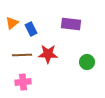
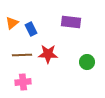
purple rectangle: moved 2 px up
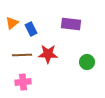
purple rectangle: moved 2 px down
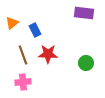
purple rectangle: moved 13 px right, 11 px up
blue rectangle: moved 4 px right, 1 px down
brown line: moved 1 px right; rotated 72 degrees clockwise
green circle: moved 1 px left, 1 px down
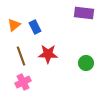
orange triangle: moved 2 px right, 2 px down
blue rectangle: moved 3 px up
brown line: moved 2 px left, 1 px down
pink cross: rotated 21 degrees counterclockwise
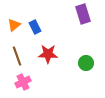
purple rectangle: moved 1 px left, 1 px down; rotated 66 degrees clockwise
brown line: moved 4 px left
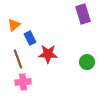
blue rectangle: moved 5 px left, 11 px down
brown line: moved 1 px right, 3 px down
green circle: moved 1 px right, 1 px up
pink cross: rotated 21 degrees clockwise
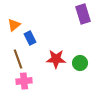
red star: moved 8 px right, 5 px down
green circle: moved 7 px left, 1 px down
pink cross: moved 1 px right, 1 px up
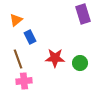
orange triangle: moved 2 px right, 5 px up
blue rectangle: moved 1 px up
red star: moved 1 px left, 1 px up
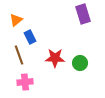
brown line: moved 1 px right, 4 px up
pink cross: moved 1 px right, 1 px down
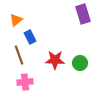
red star: moved 2 px down
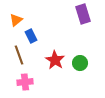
blue rectangle: moved 1 px right, 1 px up
red star: rotated 30 degrees clockwise
